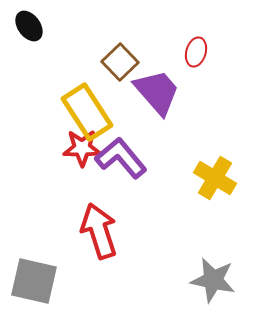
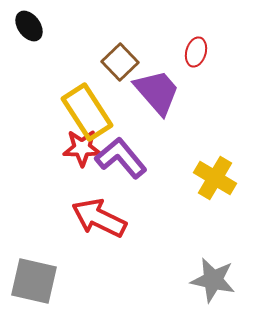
red arrow: moved 13 px up; rotated 46 degrees counterclockwise
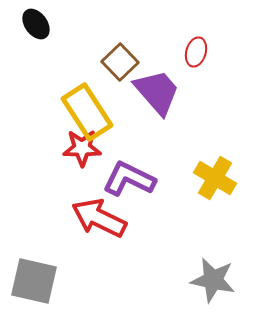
black ellipse: moved 7 px right, 2 px up
purple L-shape: moved 8 px right, 21 px down; rotated 24 degrees counterclockwise
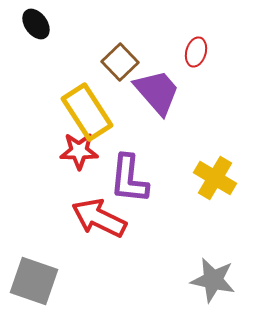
red star: moved 3 px left, 3 px down
purple L-shape: rotated 110 degrees counterclockwise
gray square: rotated 6 degrees clockwise
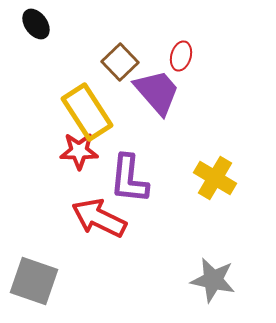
red ellipse: moved 15 px left, 4 px down
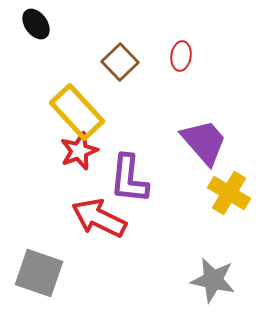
red ellipse: rotated 8 degrees counterclockwise
purple trapezoid: moved 47 px right, 50 px down
yellow rectangle: moved 10 px left; rotated 10 degrees counterclockwise
red star: rotated 21 degrees counterclockwise
yellow cross: moved 14 px right, 15 px down
gray square: moved 5 px right, 8 px up
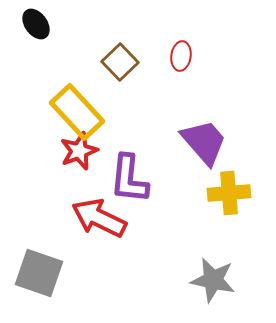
yellow cross: rotated 36 degrees counterclockwise
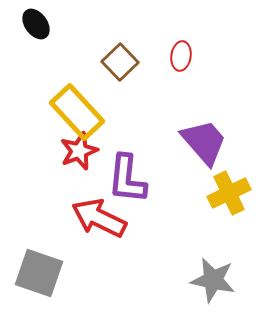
purple L-shape: moved 2 px left
yellow cross: rotated 21 degrees counterclockwise
